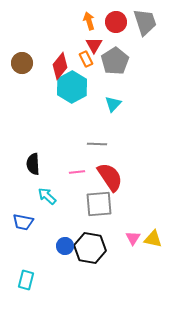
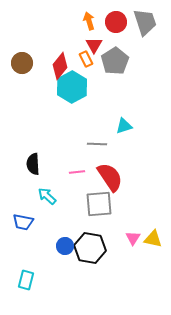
cyan triangle: moved 11 px right, 22 px down; rotated 30 degrees clockwise
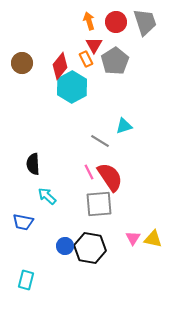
gray line: moved 3 px right, 3 px up; rotated 30 degrees clockwise
pink line: moved 12 px right; rotated 70 degrees clockwise
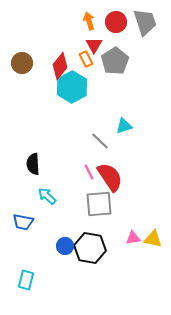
gray line: rotated 12 degrees clockwise
pink triangle: rotated 49 degrees clockwise
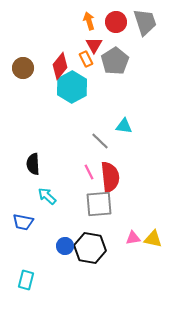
brown circle: moved 1 px right, 5 px down
cyan triangle: rotated 24 degrees clockwise
red semicircle: rotated 28 degrees clockwise
